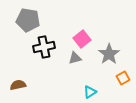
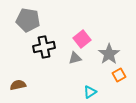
orange square: moved 4 px left, 3 px up
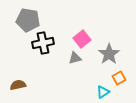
black cross: moved 1 px left, 4 px up
orange square: moved 3 px down
cyan triangle: moved 13 px right
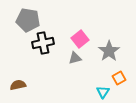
pink square: moved 2 px left
gray star: moved 3 px up
cyan triangle: rotated 24 degrees counterclockwise
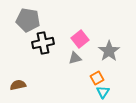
orange square: moved 22 px left
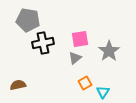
pink square: rotated 30 degrees clockwise
gray triangle: rotated 24 degrees counterclockwise
orange square: moved 12 px left, 5 px down
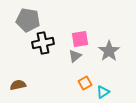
gray triangle: moved 2 px up
cyan triangle: rotated 24 degrees clockwise
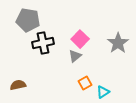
pink square: rotated 36 degrees counterclockwise
gray star: moved 9 px right, 8 px up
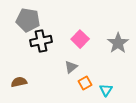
black cross: moved 2 px left, 2 px up
gray triangle: moved 4 px left, 11 px down
brown semicircle: moved 1 px right, 3 px up
cyan triangle: moved 3 px right, 2 px up; rotated 24 degrees counterclockwise
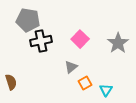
brown semicircle: moved 8 px left; rotated 84 degrees clockwise
